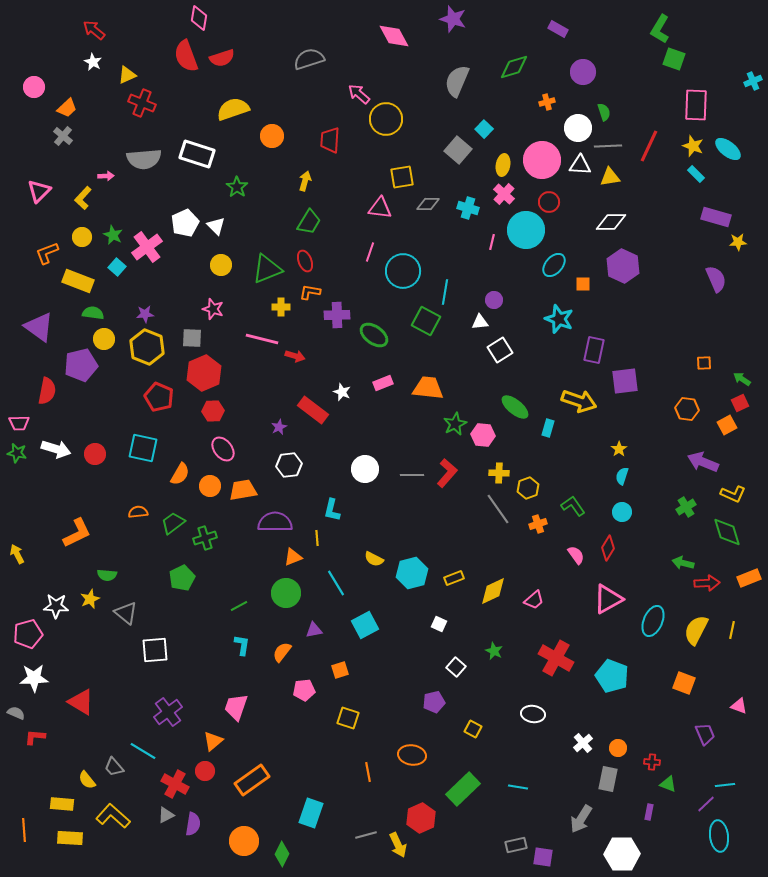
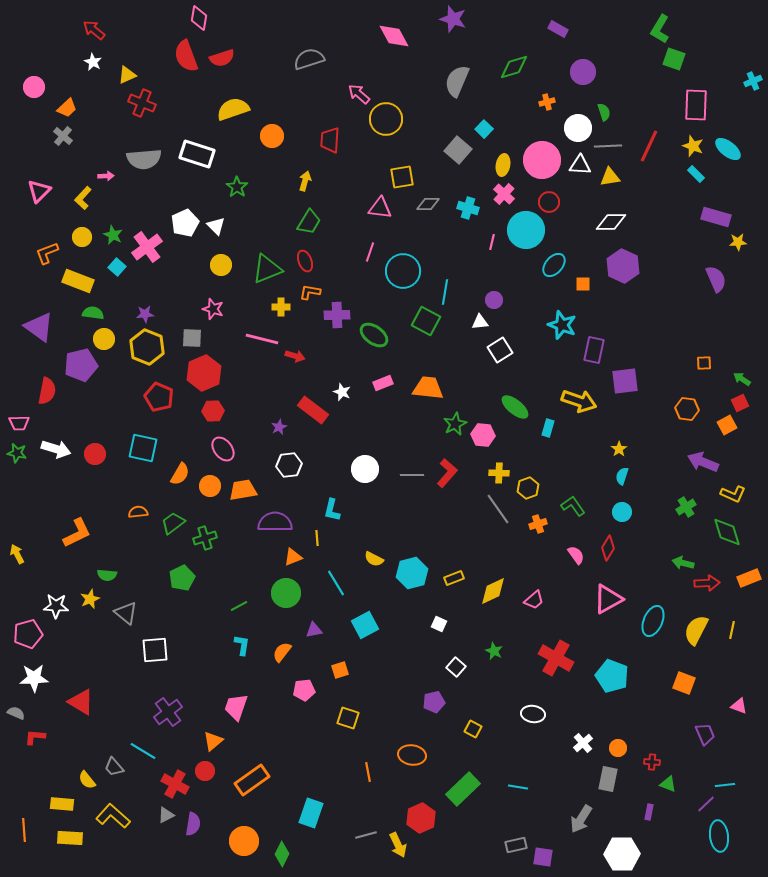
cyan star at (559, 319): moved 3 px right, 6 px down
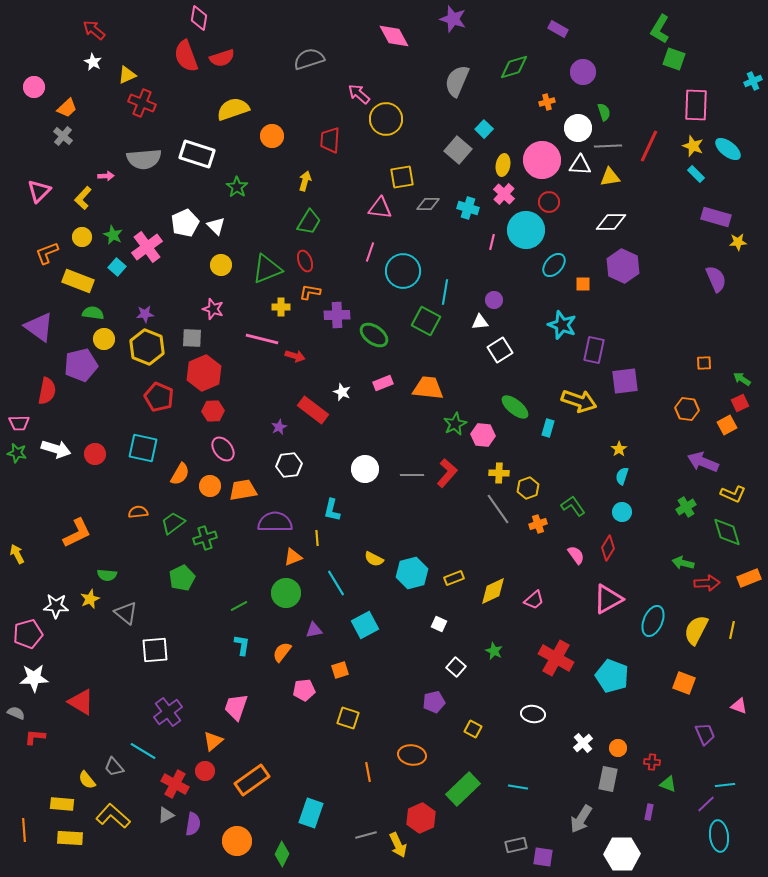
orange circle at (244, 841): moved 7 px left
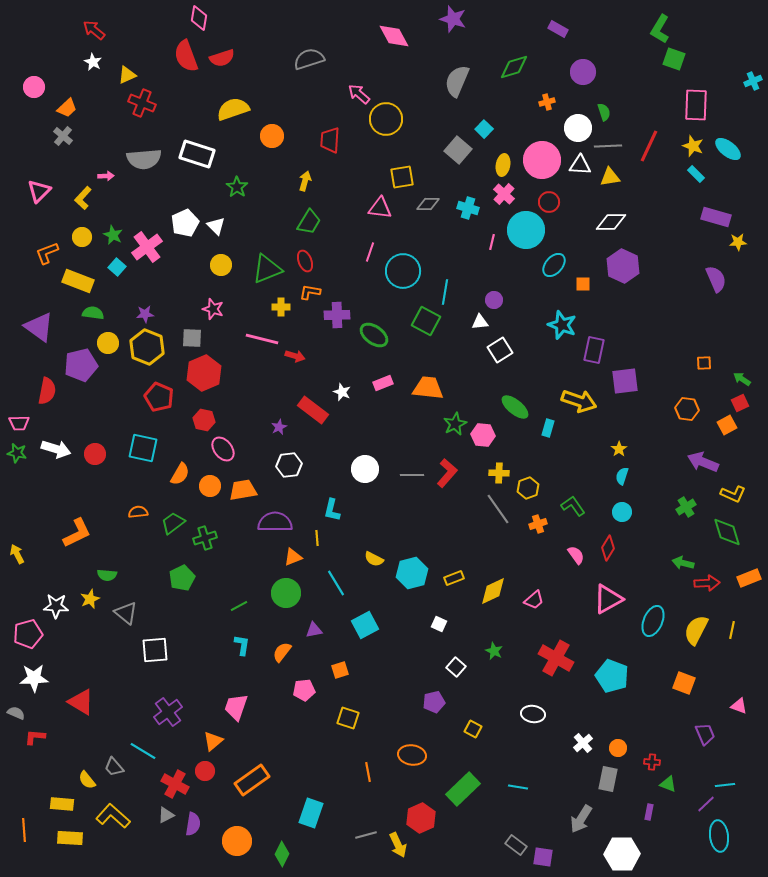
yellow circle at (104, 339): moved 4 px right, 4 px down
red hexagon at (213, 411): moved 9 px left, 9 px down; rotated 15 degrees clockwise
gray rectangle at (516, 845): rotated 50 degrees clockwise
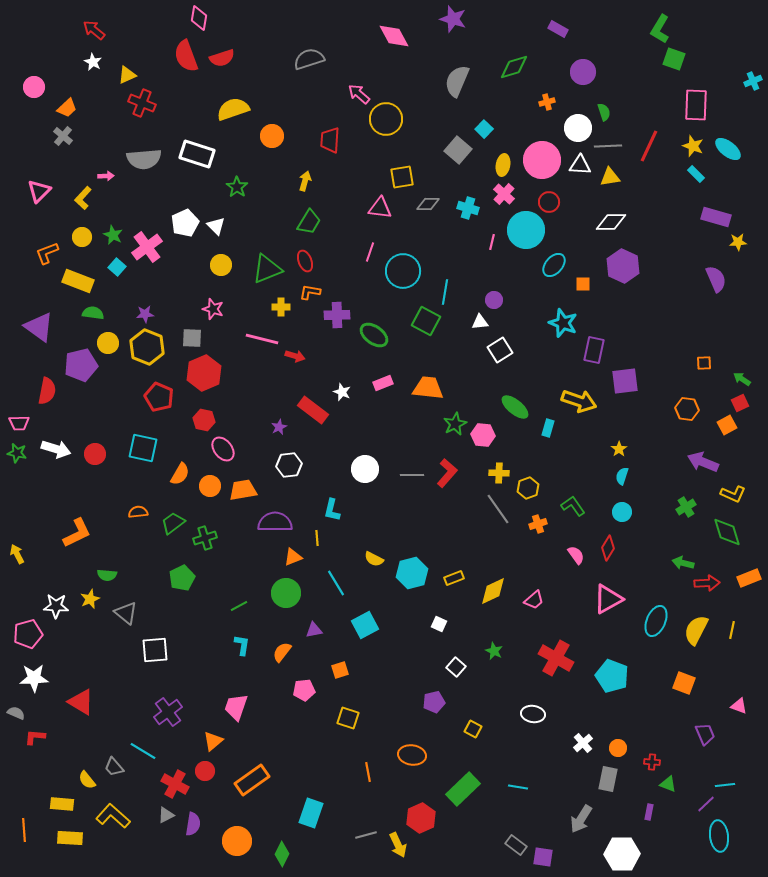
cyan star at (562, 325): moved 1 px right, 2 px up
cyan ellipse at (653, 621): moved 3 px right
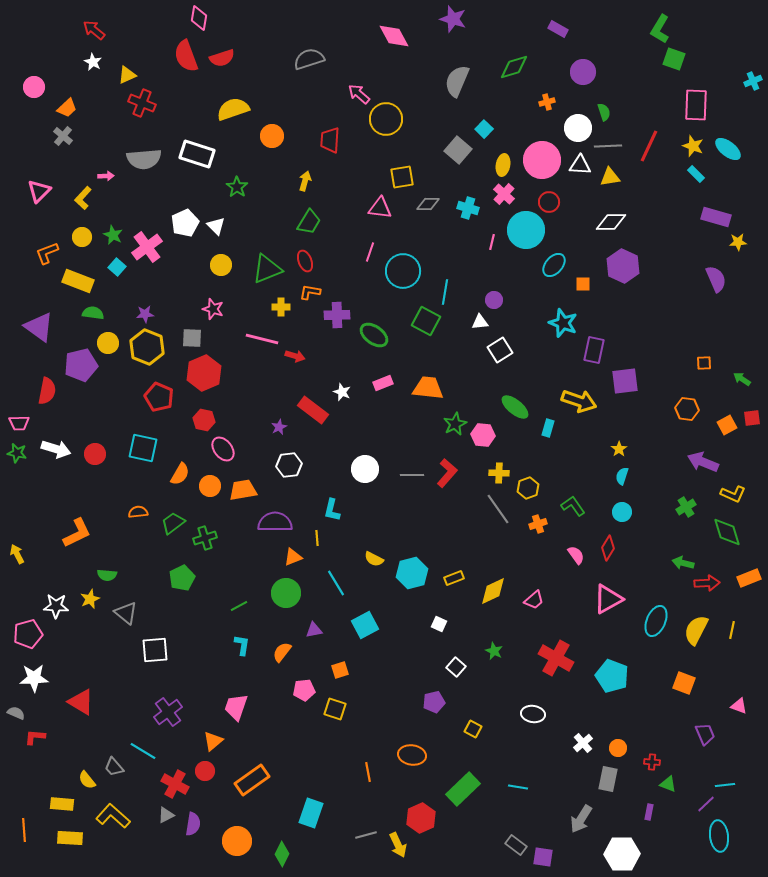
red square at (740, 403): moved 12 px right, 15 px down; rotated 18 degrees clockwise
yellow square at (348, 718): moved 13 px left, 9 px up
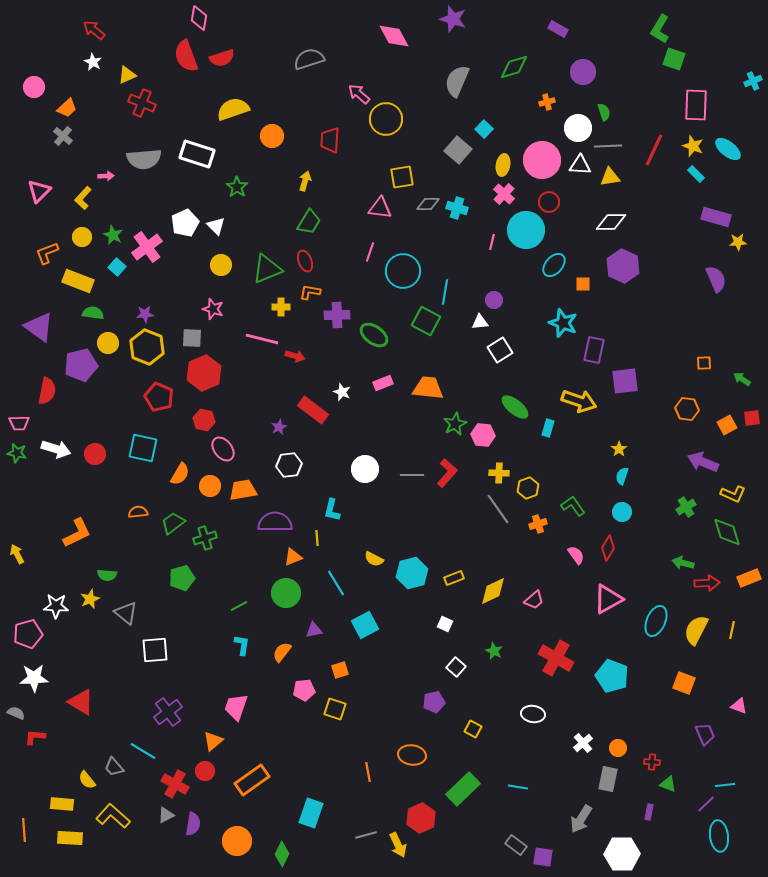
red line at (649, 146): moved 5 px right, 4 px down
cyan cross at (468, 208): moved 11 px left
green pentagon at (182, 578): rotated 10 degrees clockwise
white square at (439, 624): moved 6 px right
